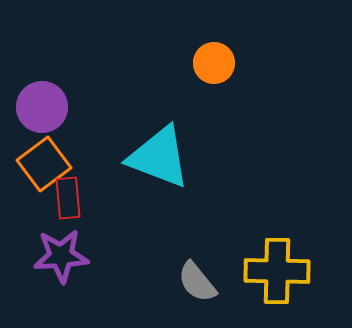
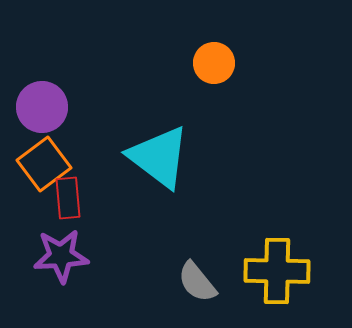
cyan triangle: rotated 16 degrees clockwise
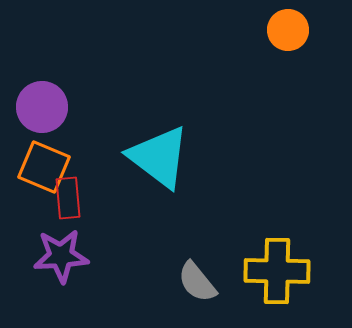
orange circle: moved 74 px right, 33 px up
orange square: moved 3 px down; rotated 30 degrees counterclockwise
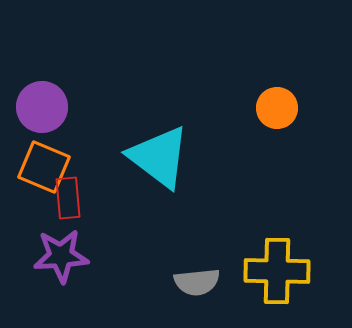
orange circle: moved 11 px left, 78 px down
gray semicircle: rotated 57 degrees counterclockwise
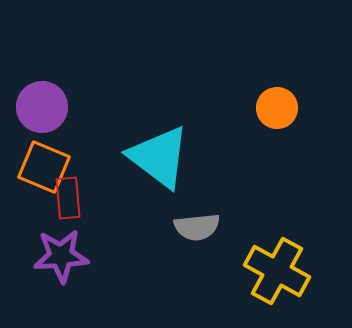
yellow cross: rotated 28 degrees clockwise
gray semicircle: moved 55 px up
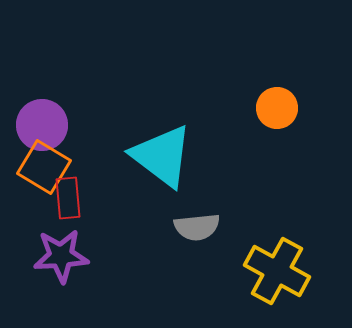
purple circle: moved 18 px down
cyan triangle: moved 3 px right, 1 px up
orange square: rotated 8 degrees clockwise
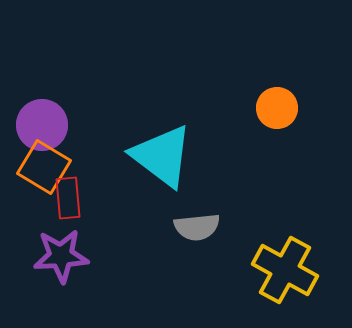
yellow cross: moved 8 px right, 1 px up
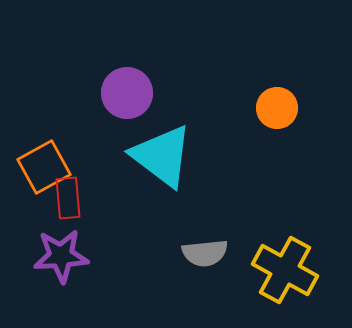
purple circle: moved 85 px right, 32 px up
orange square: rotated 30 degrees clockwise
gray semicircle: moved 8 px right, 26 px down
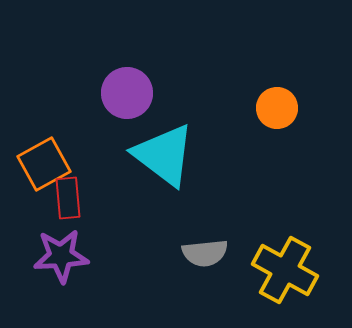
cyan triangle: moved 2 px right, 1 px up
orange square: moved 3 px up
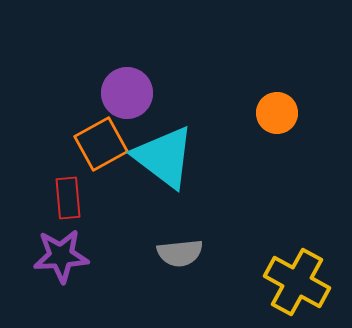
orange circle: moved 5 px down
cyan triangle: moved 2 px down
orange square: moved 57 px right, 20 px up
gray semicircle: moved 25 px left
yellow cross: moved 12 px right, 12 px down
